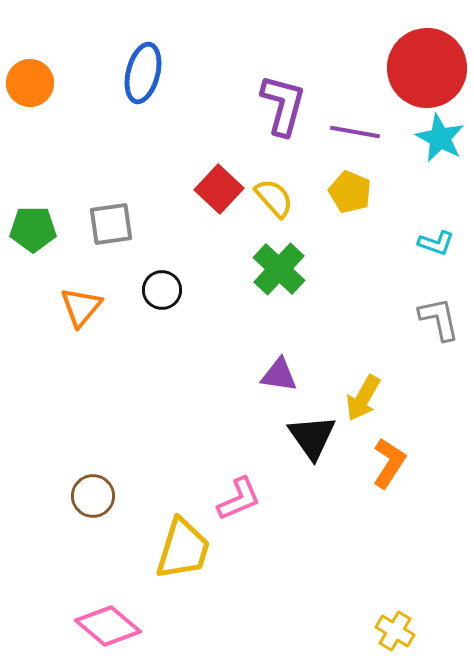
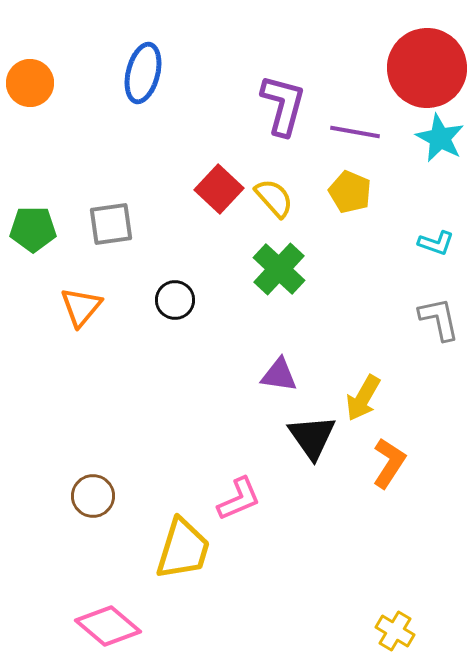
black circle: moved 13 px right, 10 px down
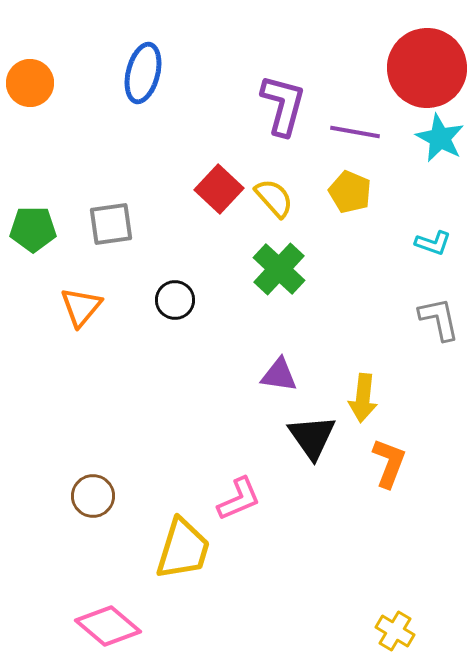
cyan L-shape: moved 3 px left
yellow arrow: rotated 24 degrees counterclockwise
orange L-shape: rotated 12 degrees counterclockwise
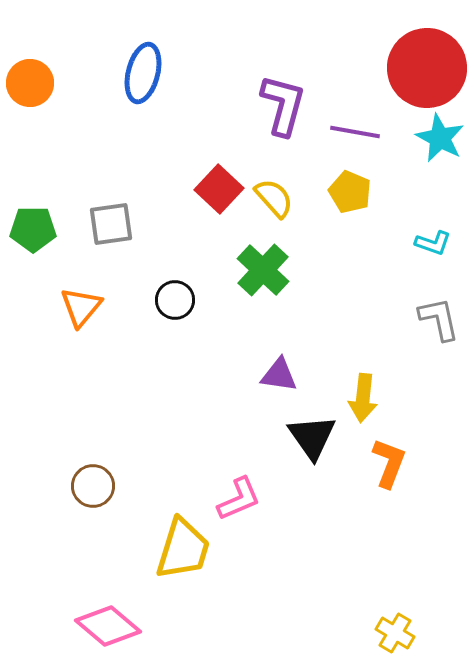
green cross: moved 16 px left, 1 px down
brown circle: moved 10 px up
yellow cross: moved 2 px down
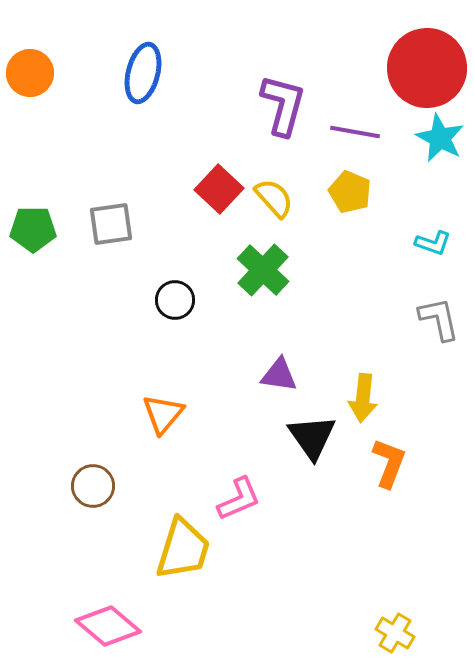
orange circle: moved 10 px up
orange triangle: moved 82 px right, 107 px down
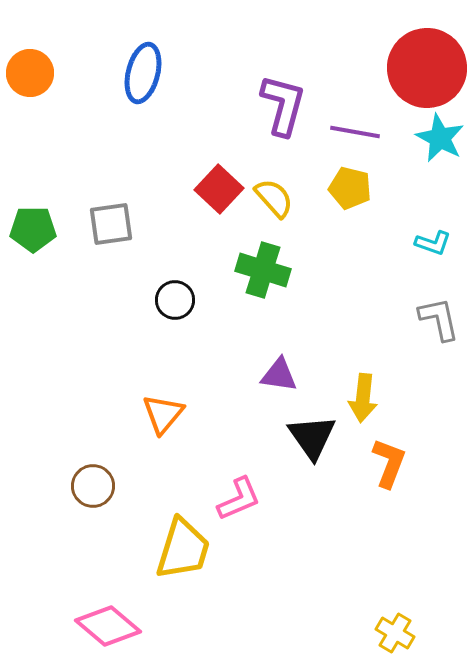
yellow pentagon: moved 4 px up; rotated 9 degrees counterclockwise
green cross: rotated 26 degrees counterclockwise
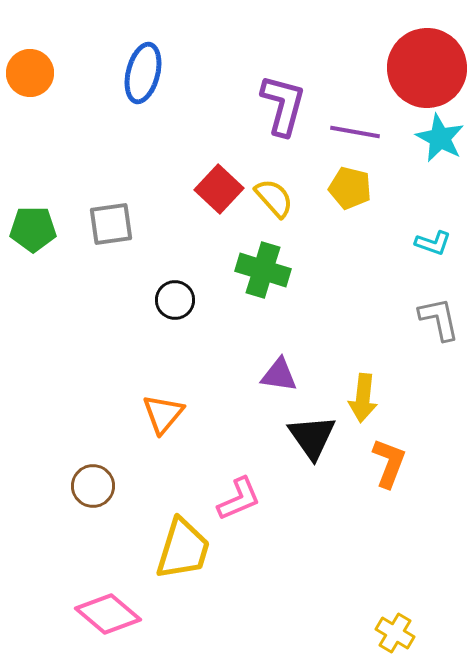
pink diamond: moved 12 px up
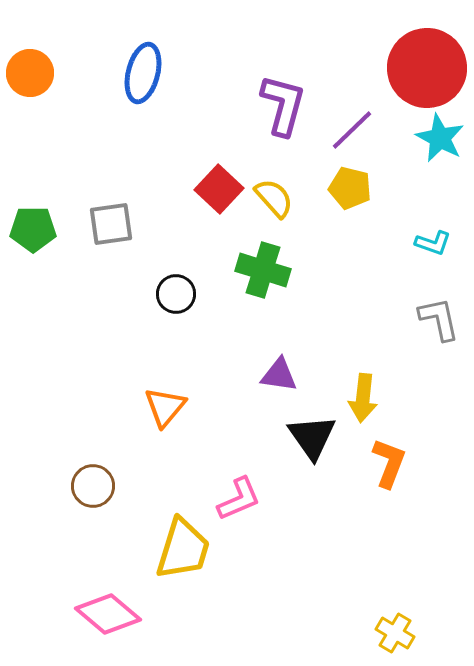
purple line: moved 3 px left, 2 px up; rotated 54 degrees counterclockwise
black circle: moved 1 px right, 6 px up
orange triangle: moved 2 px right, 7 px up
